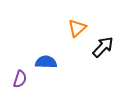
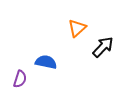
blue semicircle: rotated 10 degrees clockwise
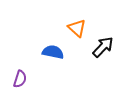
orange triangle: rotated 36 degrees counterclockwise
blue semicircle: moved 7 px right, 10 px up
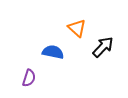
purple semicircle: moved 9 px right, 1 px up
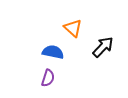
orange triangle: moved 4 px left
purple semicircle: moved 19 px right
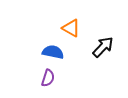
orange triangle: moved 2 px left; rotated 12 degrees counterclockwise
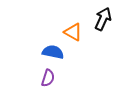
orange triangle: moved 2 px right, 4 px down
black arrow: moved 28 px up; rotated 20 degrees counterclockwise
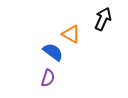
orange triangle: moved 2 px left, 2 px down
blue semicircle: rotated 25 degrees clockwise
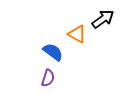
black arrow: rotated 30 degrees clockwise
orange triangle: moved 6 px right
